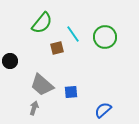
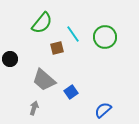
black circle: moved 2 px up
gray trapezoid: moved 2 px right, 5 px up
blue square: rotated 32 degrees counterclockwise
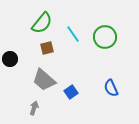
brown square: moved 10 px left
blue semicircle: moved 8 px right, 22 px up; rotated 72 degrees counterclockwise
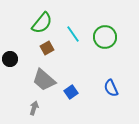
brown square: rotated 16 degrees counterclockwise
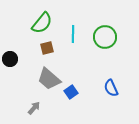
cyan line: rotated 36 degrees clockwise
brown square: rotated 16 degrees clockwise
gray trapezoid: moved 5 px right, 1 px up
gray arrow: rotated 24 degrees clockwise
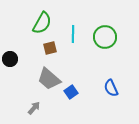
green semicircle: rotated 10 degrees counterclockwise
brown square: moved 3 px right
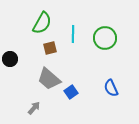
green circle: moved 1 px down
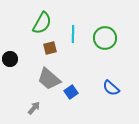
blue semicircle: rotated 24 degrees counterclockwise
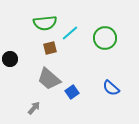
green semicircle: moved 3 px right; rotated 55 degrees clockwise
cyan line: moved 3 px left, 1 px up; rotated 48 degrees clockwise
blue square: moved 1 px right
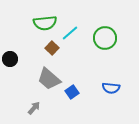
brown square: moved 2 px right; rotated 32 degrees counterclockwise
blue semicircle: rotated 36 degrees counterclockwise
